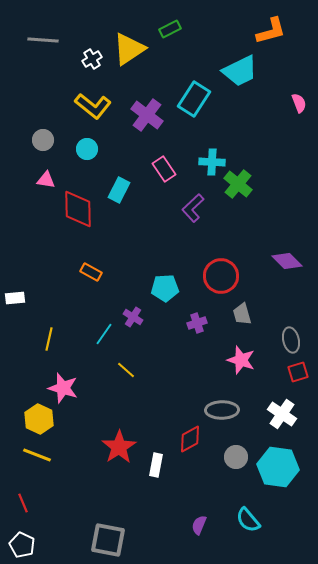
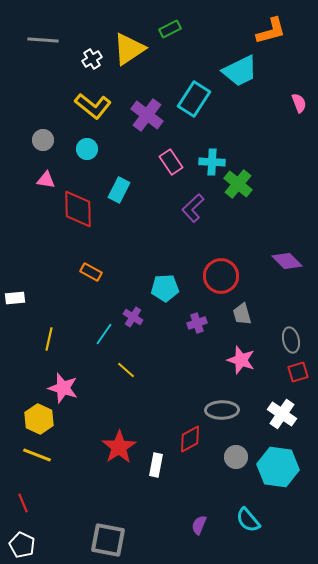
pink rectangle at (164, 169): moved 7 px right, 7 px up
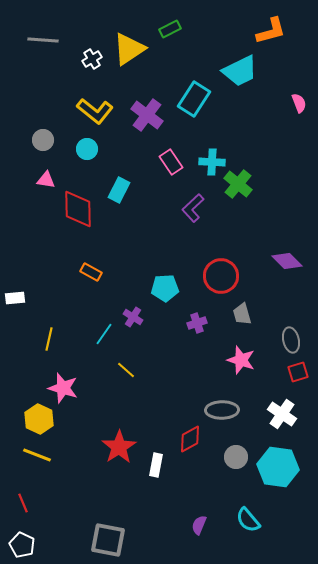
yellow L-shape at (93, 106): moved 2 px right, 5 px down
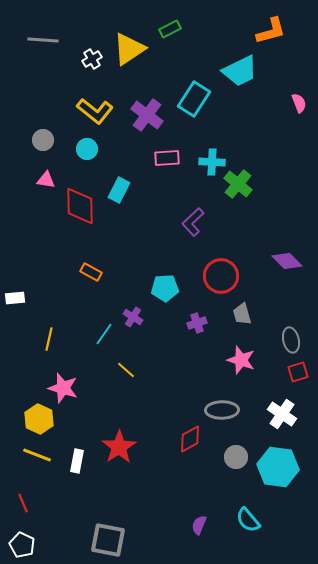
pink rectangle at (171, 162): moved 4 px left, 4 px up; rotated 60 degrees counterclockwise
purple L-shape at (193, 208): moved 14 px down
red diamond at (78, 209): moved 2 px right, 3 px up
white rectangle at (156, 465): moved 79 px left, 4 px up
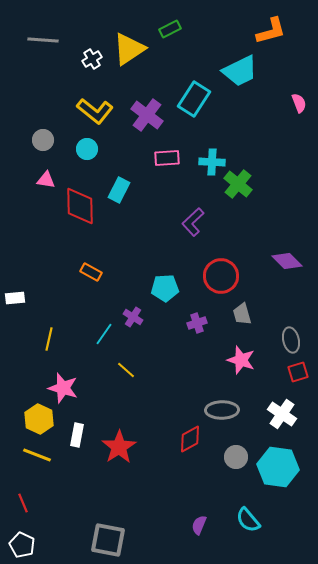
white rectangle at (77, 461): moved 26 px up
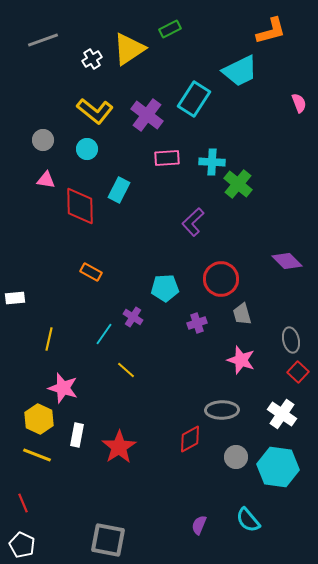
gray line at (43, 40): rotated 24 degrees counterclockwise
red circle at (221, 276): moved 3 px down
red square at (298, 372): rotated 30 degrees counterclockwise
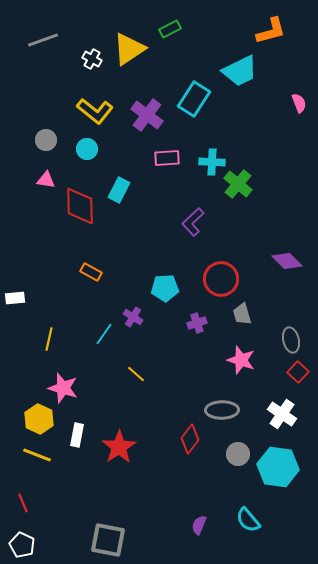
white cross at (92, 59): rotated 30 degrees counterclockwise
gray circle at (43, 140): moved 3 px right
yellow line at (126, 370): moved 10 px right, 4 px down
red diamond at (190, 439): rotated 24 degrees counterclockwise
gray circle at (236, 457): moved 2 px right, 3 px up
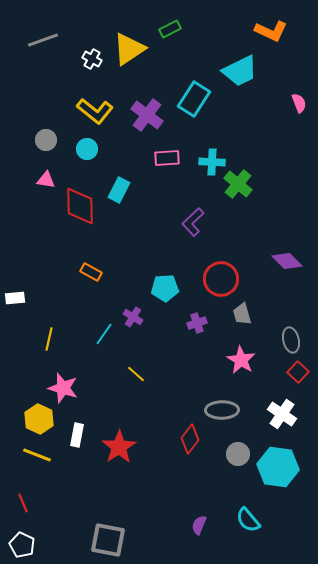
orange L-shape at (271, 31): rotated 40 degrees clockwise
pink star at (241, 360): rotated 12 degrees clockwise
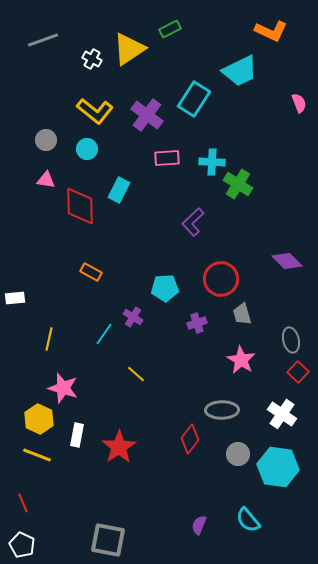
green cross at (238, 184): rotated 8 degrees counterclockwise
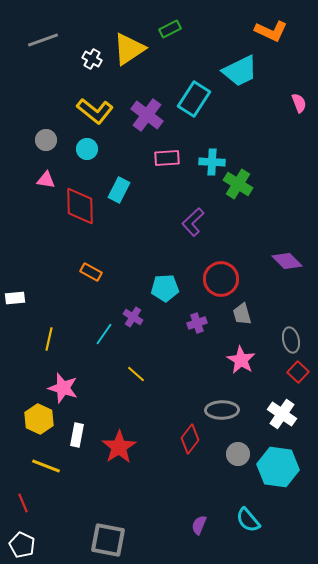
yellow line at (37, 455): moved 9 px right, 11 px down
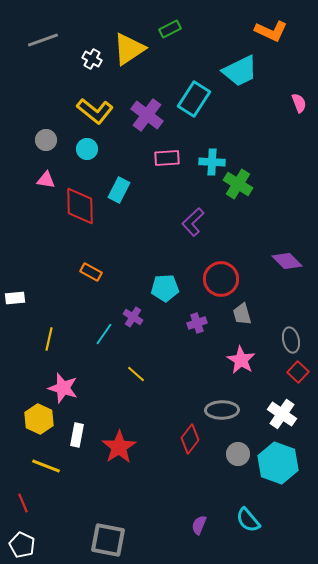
cyan hexagon at (278, 467): moved 4 px up; rotated 12 degrees clockwise
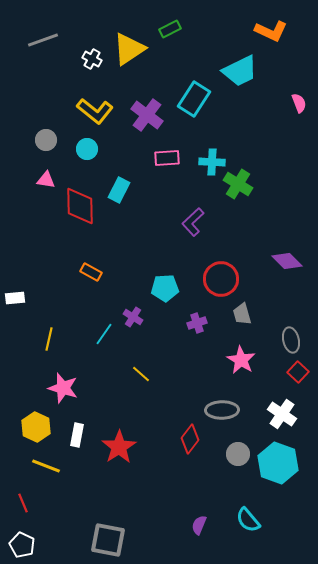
yellow line at (136, 374): moved 5 px right
yellow hexagon at (39, 419): moved 3 px left, 8 px down
